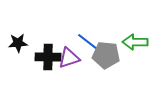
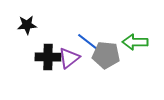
black star: moved 9 px right, 18 px up
purple triangle: rotated 20 degrees counterclockwise
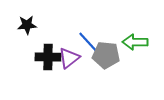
blue line: rotated 10 degrees clockwise
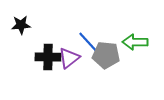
black star: moved 6 px left
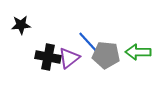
green arrow: moved 3 px right, 10 px down
black cross: rotated 10 degrees clockwise
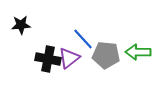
blue line: moved 5 px left, 3 px up
black cross: moved 2 px down
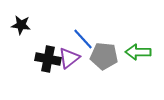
black star: rotated 12 degrees clockwise
gray pentagon: moved 2 px left, 1 px down
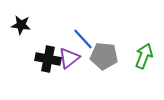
green arrow: moved 6 px right, 4 px down; rotated 110 degrees clockwise
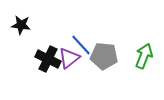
blue line: moved 2 px left, 6 px down
black cross: rotated 15 degrees clockwise
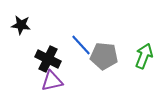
purple triangle: moved 17 px left, 23 px down; rotated 25 degrees clockwise
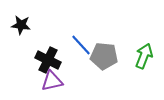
black cross: moved 1 px down
